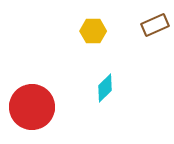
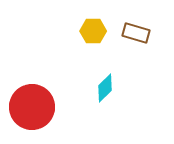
brown rectangle: moved 19 px left, 8 px down; rotated 40 degrees clockwise
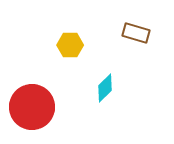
yellow hexagon: moved 23 px left, 14 px down
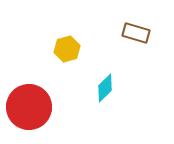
yellow hexagon: moved 3 px left, 4 px down; rotated 15 degrees counterclockwise
red circle: moved 3 px left
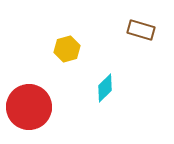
brown rectangle: moved 5 px right, 3 px up
